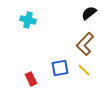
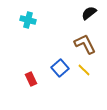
brown L-shape: rotated 110 degrees clockwise
blue square: rotated 30 degrees counterclockwise
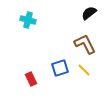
blue square: rotated 24 degrees clockwise
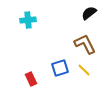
cyan cross: rotated 21 degrees counterclockwise
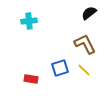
cyan cross: moved 1 px right, 1 px down
red rectangle: rotated 56 degrees counterclockwise
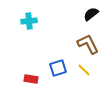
black semicircle: moved 2 px right, 1 px down
brown L-shape: moved 3 px right
blue square: moved 2 px left
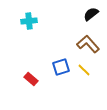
brown L-shape: rotated 15 degrees counterclockwise
blue square: moved 3 px right, 1 px up
red rectangle: rotated 32 degrees clockwise
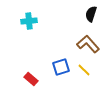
black semicircle: rotated 35 degrees counterclockwise
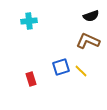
black semicircle: moved 2 px down; rotated 126 degrees counterclockwise
brown L-shape: moved 3 px up; rotated 25 degrees counterclockwise
yellow line: moved 3 px left, 1 px down
red rectangle: rotated 32 degrees clockwise
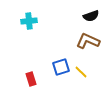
yellow line: moved 1 px down
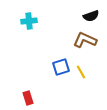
brown L-shape: moved 3 px left, 1 px up
yellow line: rotated 16 degrees clockwise
red rectangle: moved 3 px left, 19 px down
